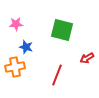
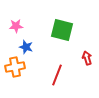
pink star: moved 2 px down
red arrow: rotated 104 degrees clockwise
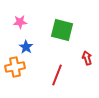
pink star: moved 4 px right, 4 px up
blue star: rotated 16 degrees clockwise
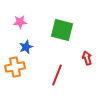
blue star: rotated 16 degrees clockwise
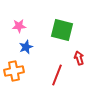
pink star: moved 1 px left, 4 px down
red arrow: moved 8 px left
orange cross: moved 1 px left, 4 px down
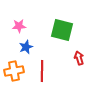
red line: moved 15 px left, 4 px up; rotated 20 degrees counterclockwise
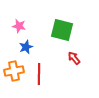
pink star: rotated 16 degrees clockwise
red arrow: moved 5 px left; rotated 24 degrees counterclockwise
red line: moved 3 px left, 3 px down
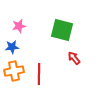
pink star: rotated 24 degrees counterclockwise
blue star: moved 14 px left; rotated 16 degrees clockwise
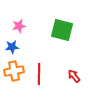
red arrow: moved 18 px down
